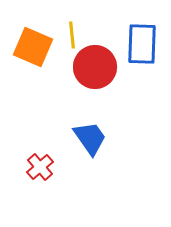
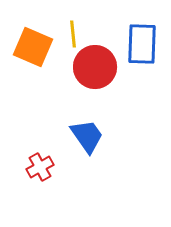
yellow line: moved 1 px right, 1 px up
blue trapezoid: moved 3 px left, 2 px up
red cross: rotated 12 degrees clockwise
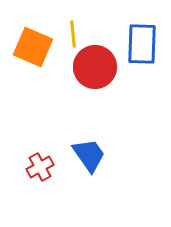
blue trapezoid: moved 2 px right, 19 px down
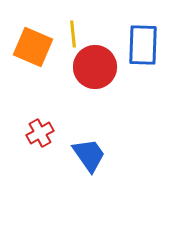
blue rectangle: moved 1 px right, 1 px down
red cross: moved 34 px up
